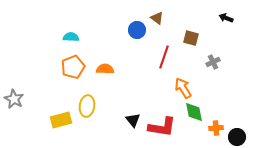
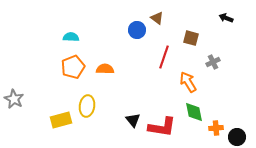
orange arrow: moved 5 px right, 6 px up
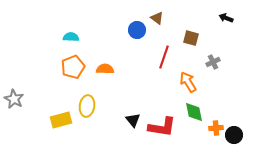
black circle: moved 3 px left, 2 px up
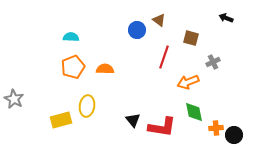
brown triangle: moved 2 px right, 2 px down
orange arrow: rotated 80 degrees counterclockwise
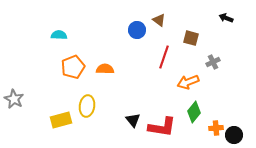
cyan semicircle: moved 12 px left, 2 px up
green diamond: rotated 50 degrees clockwise
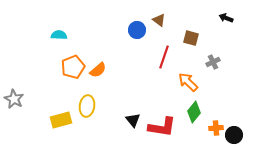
orange semicircle: moved 7 px left, 1 px down; rotated 138 degrees clockwise
orange arrow: rotated 65 degrees clockwise
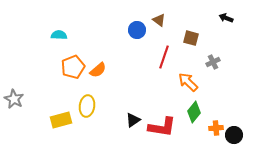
black triangle: rotated 35 degrees clockwise
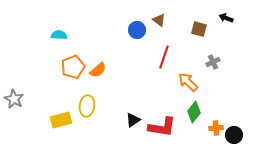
brown square: moved 8 px right, 9 px up
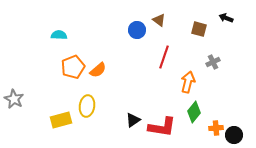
orange arrow: rotated 60 degrees clockwise
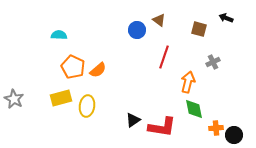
orange pentagon: rotated 25 degrees counterclockwise
green diamond: moved 3 px up; rotated 50 degrees counterclockwise
yellow rectangle: moved 22 px up
